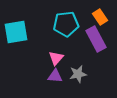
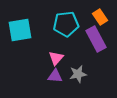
cyan square: moved 4 px right, 2 px up
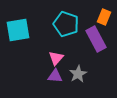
orange rectangle: moved 4 px right; rotated 56 degrees clockwise
cyan pentagon: rotated 25 degrees clockwise
cyan square: moved 2 px left
gray star: rotated 18 degrees counterclockwise
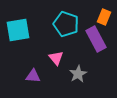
pink triangle: rotated 21 degrees counterclockwise
purple triangle: moved 22 px left
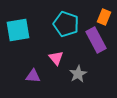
purple rectangle: moved 1 px down
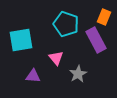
cyan square: moved 3 px right, 10 px down
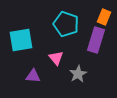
purple rectangle: rotated 45 degrees clockwise
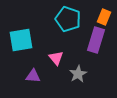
cyan pentagon: moved 2 px right, 5 px up
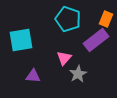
orange rectangle: moved 2 px right, 2 px down
purple rectangle: rotated 35 degrees clockwise
pink triangle: moved 8 px right; rotated 21 degrees clockwise
